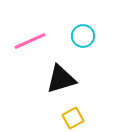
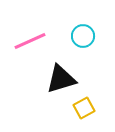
yellow square: moved 11 px right, 10 px up
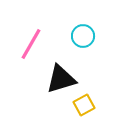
pink line: moved 1 px right, 3 px down; rotated 36 degrees counterclockwise
yellow square: moved 3 px up
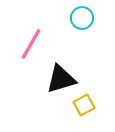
cyan circle: moved 1 px left, 18 px up
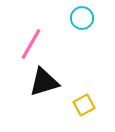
black triangle: moved 17 px left, 3 px down
